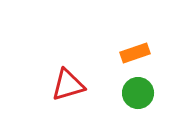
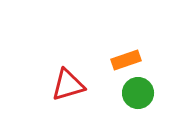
orange rectangle: moved 9 px left, 7 px down
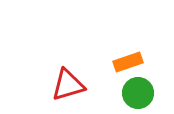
orange rectangle: moved 2 px right, 2 px down
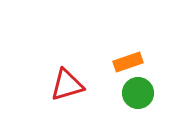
red triangle: moved 1 px left
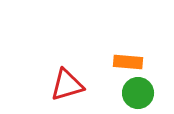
orange rectangle: rotated 24 degrees clockwise
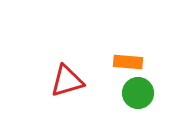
red triangle: moved 4 px up
